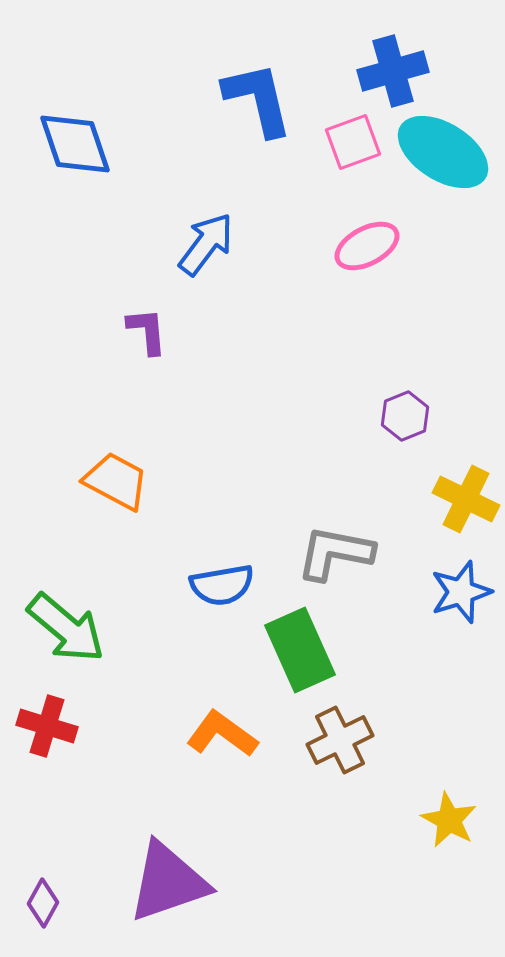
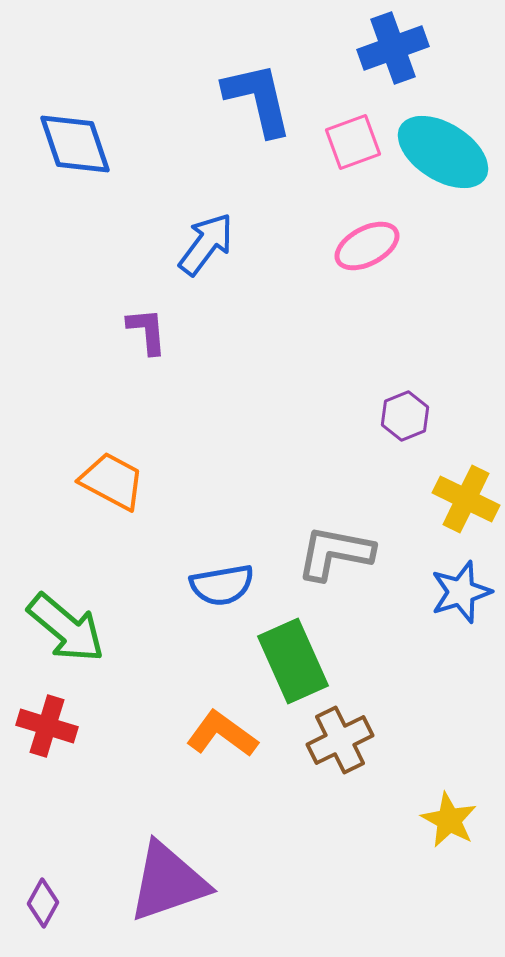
blue cross: moved 23 px up; rotated 4 degrees counterclockwise
orange trapezoid: moved 4 px left
green rectangle: moved 7 px left, 11 px down
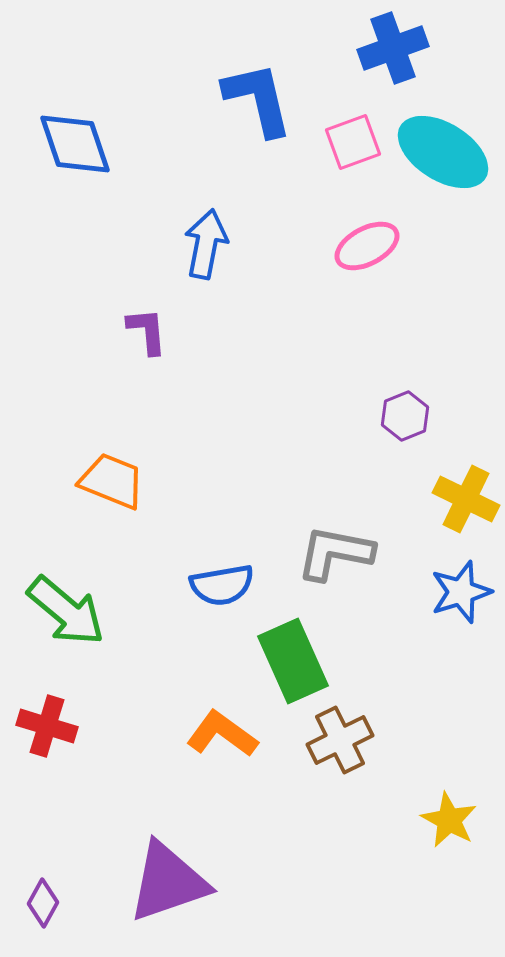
blue arrow: rotated 26 degrees counterclockwise
orange trapezoid: rotated 6 degrees counterclockwise
green arrow: moved 17 px up
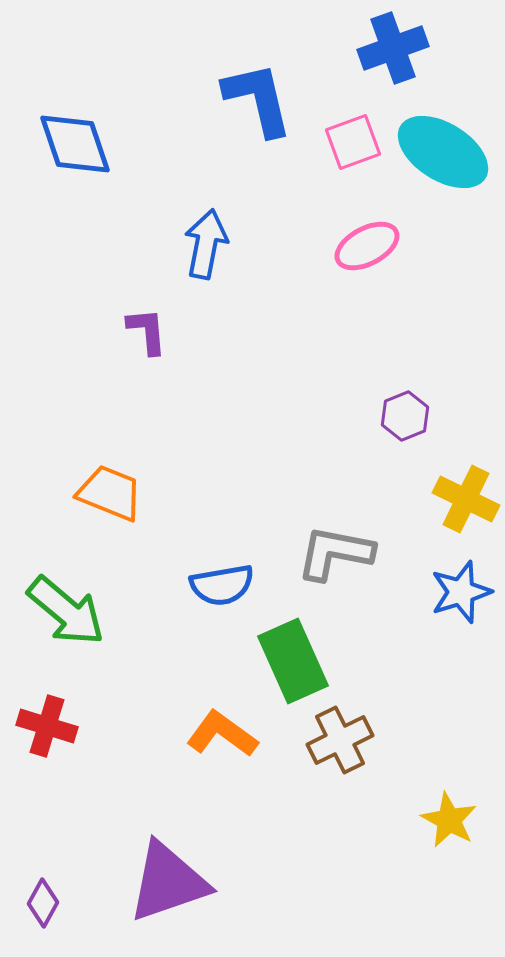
orange trapezoid: moved 2 px left, 12 px down
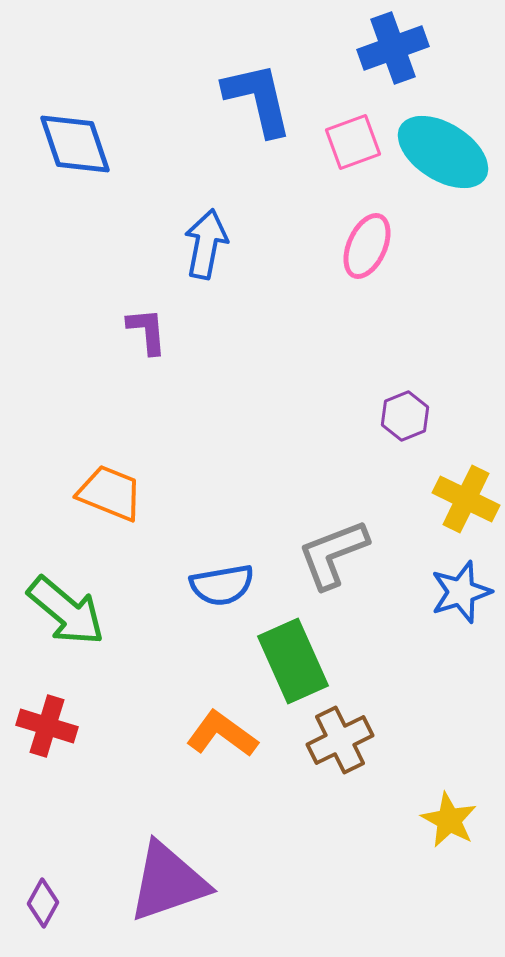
pink ellipse: rotated 38 degrees counterclockwise
gray L-shape: moved 2 px left, 1 px down; rotated 32 degrees counterclockwise
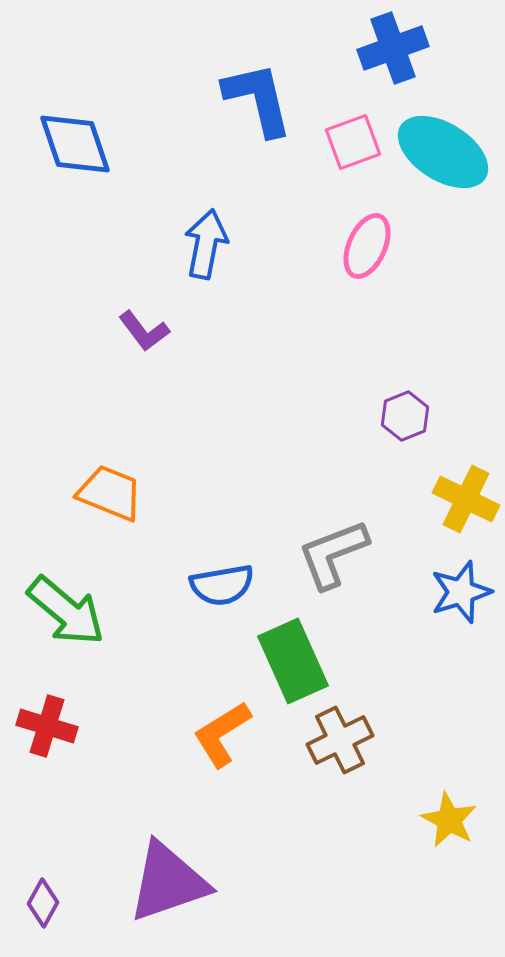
purple L-shape: moved 3 px left; rotated 148 degrees clockwise
orange L-shape: rotated 68 degrees counterclockwise
